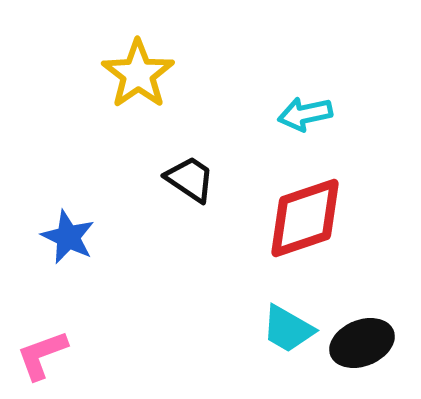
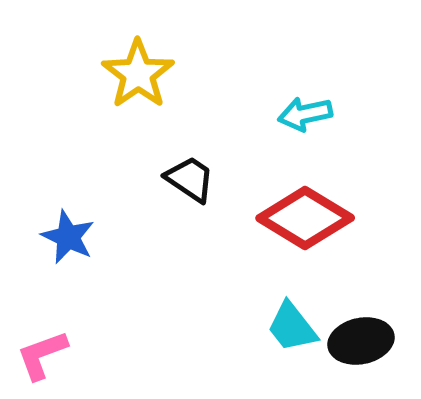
red diamond: rotated 50 degrees clockwise
cyan trapezoid: moved 4 px right, 2 px up; rotated 22 degrees clockwise
black ellipse: moved 1 px left, 2 px up; rotated 10 degrees clockwise
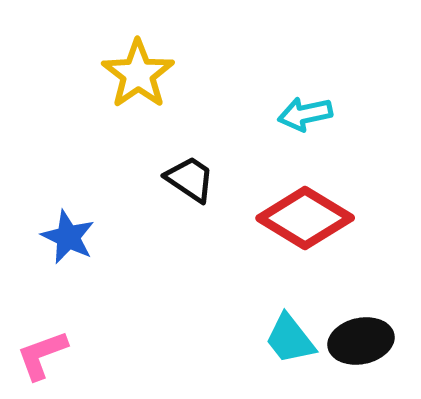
cyan trapezoid: moved 2 px left, 12 px down
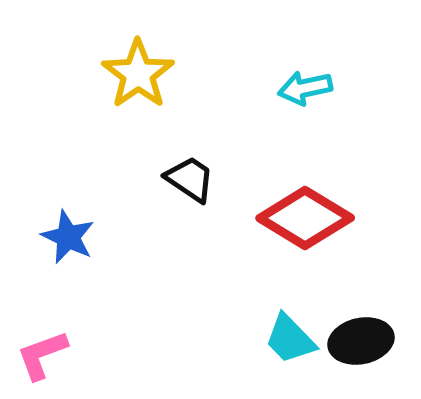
cyan arrow: moved 26 px up
cyan trapezoid: rotated 6 degrees counterclockwise
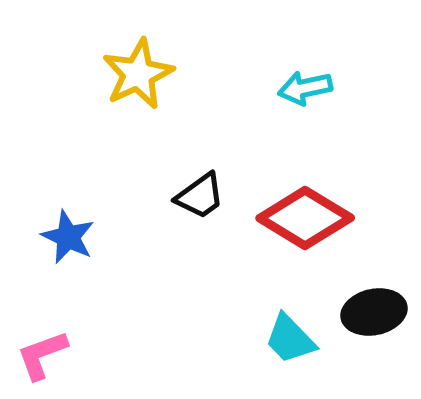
yellow star: rotated 10 degrees clockwise
black trapezoid: moved 10 px right, 17 px down; rotated 110 degrees clockwise
black ellipse: moved 13 px right, 29 px up
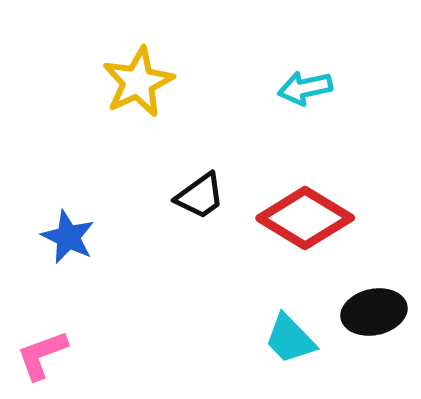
yellow star: moved 8 px down
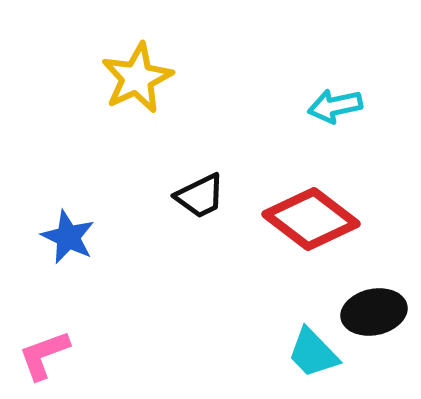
yellow star: moved 1 px left, 4 px up
cyan arrow: moved 30 px right, 18 px down
black trapezoid: rotated 10 degrees clockwise
red diamond: moved 6 px right, 1 px down; rotated 6 degrees clockwise
cyan trapezoid: moved 23 px right, 14 px down
pink L-shape: moved 2 px right
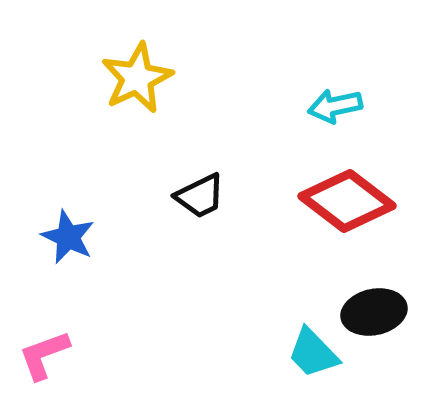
red diamond: moved 36 px right, 18 px up
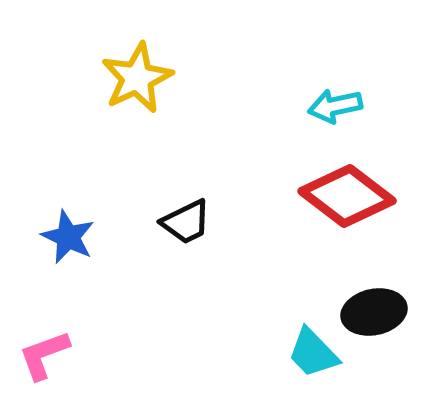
black trapezoid: moved 14 px left, 26 px down
red diamond: moved 5 px up
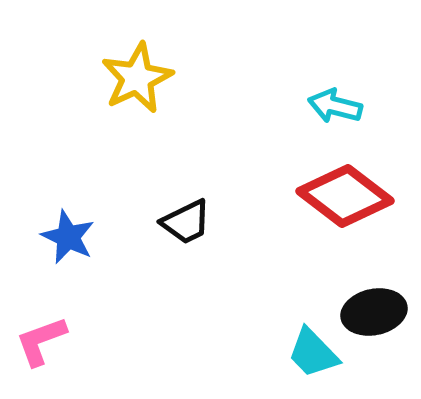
cyan arrow: rotated 26 degrees clockwise
red diamond: moved 2 px left
pink L-shape: moved 3 px left, 14 px up
